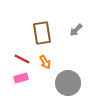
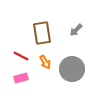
red line: moved 1 px left, 3 px up
gray circle: moved 4 px right, 14 px up
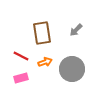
orange arrow: rotated 80 degrees counterclockwise
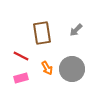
orange arrow: moved 2 px right, 6 px down; rotated 80 degrees clockwise
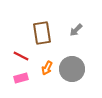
orange arrow: rotated 56 degrees clockwise
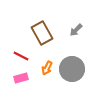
brown rectangle: rotated 20 degrees counterclockwise
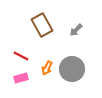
brown rectangle: moved 8 px up
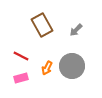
gray circle: moved 3 px up
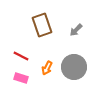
brown rectangle: rotated 10 degrees clockwise
gray circle: moved 2 px right, 1 px down
pink rectangle: rotated 32 degrees clockwise
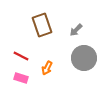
gray circle: moved 10 px right, 9 px up
